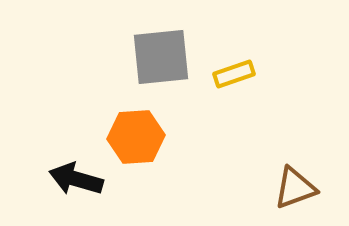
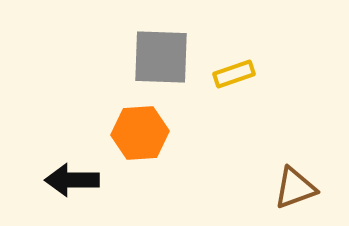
gray square: rotated 8 degrees clockwise
orange hexagon: moved 4 px right, 4 px up
black arrow: moved 4 px left, 1 px down; rotated 16 degrees counterclockwise
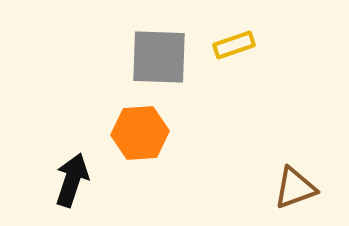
gray square: moved 2 px left
yellow rectangle: moved 29 px up
black arrow: rotated 108 degrees clockwise
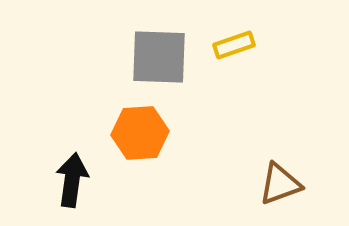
black arrow: rotated 10 degrees counterclockwise
brown triangle: moved 15 px left, 4 px up
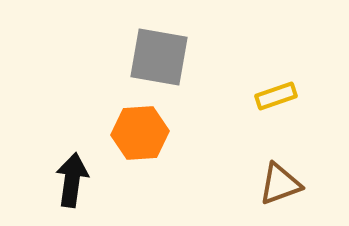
yellow rectangle: moved 42 px right, 51 px down
gray square: rotated 8 degrees clockwise
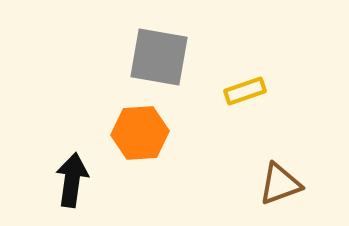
yellow rectangle: moved 31 px left, 5 px up
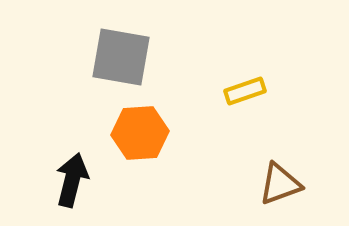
gray square: moved 38 px left
black arrow: rotated 6 degrees clockwise
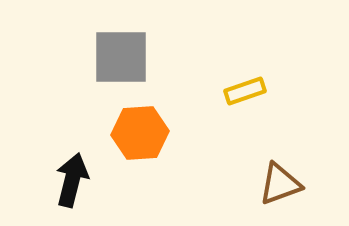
gray square: rotated 10 degrees counterclockwise
